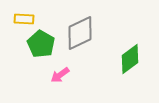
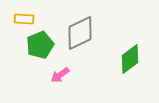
green pentagon: moved 1 px left, 1 px down; rotated 20 degrees clockwise
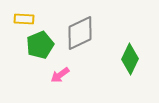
green diamond: rotated 28 degrees counterclockwise
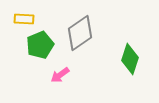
gray diamond: rotated 9 degrees counterclockwise
green diamond: rotated 8 degrees counterclockwise
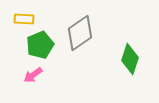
pink arrow: moved 27 px left
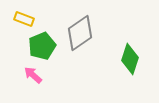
yellow rectangle: rotated 18 degrees clockwise
green pentagon: moved 2 px right, 1 px down
pink arrow: rotated 78 degrees clockwise
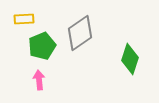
yellow rectangle: rotated 24 degrees counterclockwise
pink arrow: moved 6 px right, 5 px down; rotated 42 degrees clockwise
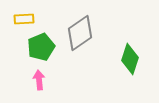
green pentagon: moved 1 px left, 1 px down
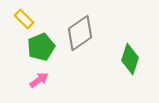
yellow rectangle: rotated 48 degrees clockwise
pink arrow: rotated 60 degrees clockwise
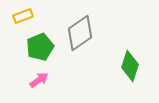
yellow rectangle: moved 1 px left, 3 px up; rotated 66 degrees counterclockwise
green pentagon: moved 1 px left
green diamond: moved 7 px down
